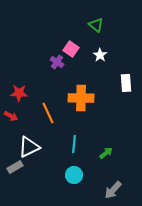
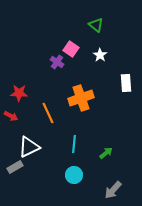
orange cross: rotated 20 degrees counterclockwise
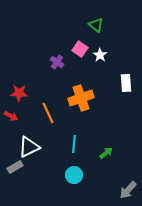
pink square: moved 9 px right
gray arrow: moved 15 px right
